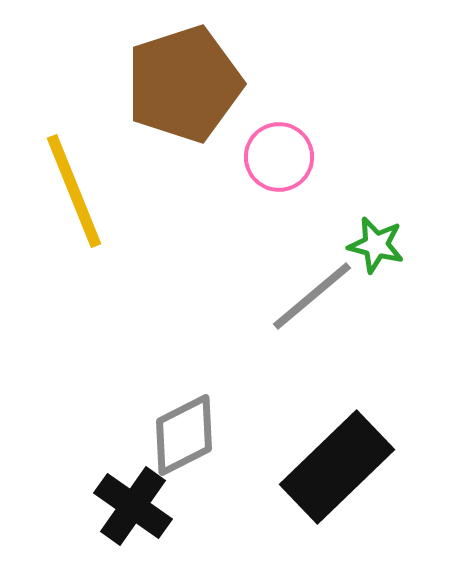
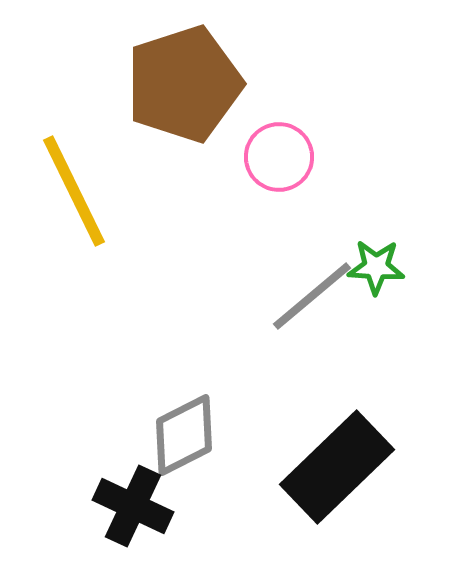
yellow line: rotated 4 degrees counterclockwise
green star: moved 22 px down; rotated 10 degrees counterclockwise
black cross: rotated 10 degrees counterclockwise
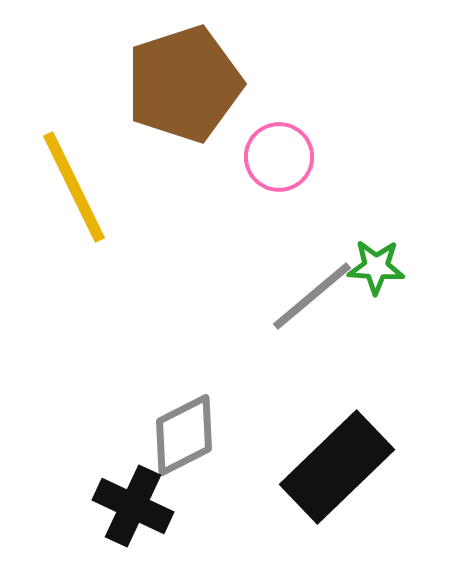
yellow line: moved 4 px up
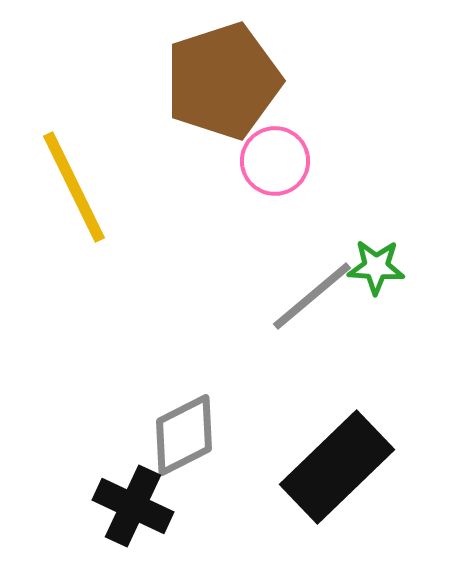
brown pentagon: moved 39 px right, 3 px up
pink circle: moved 4 px left, 4 px down
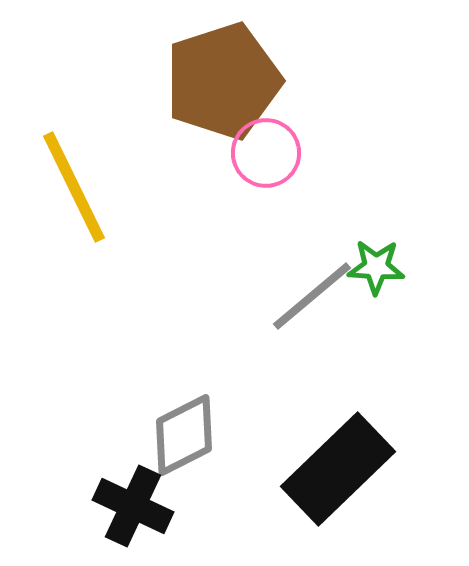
pink circle: moved 9 px left, 8 px up
black rectangle: moved 1 px right, 2 px down
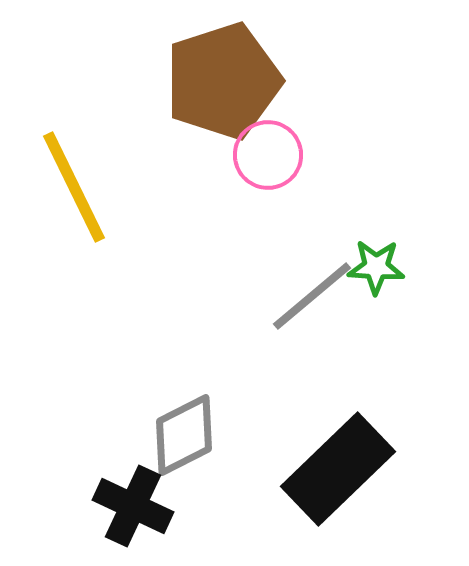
pink circle: moved 2 px right, 2 px down
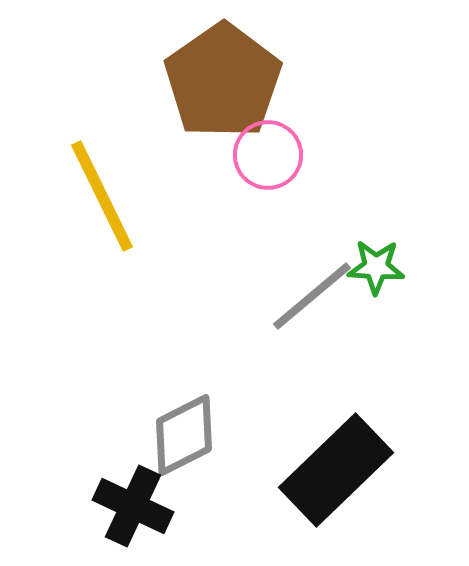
brown pentagon: rotated 17 degrees counterclockwise
yellow line: moved 28 px right, 9 px down
black rectangle: moved 2 px left, 1 px down
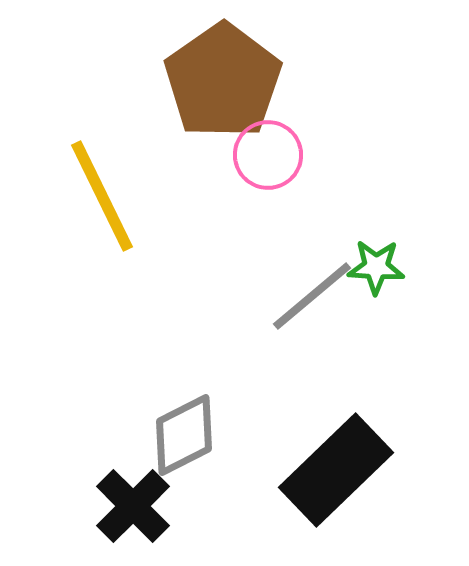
black cross: rotated 20 degrees clockwise
